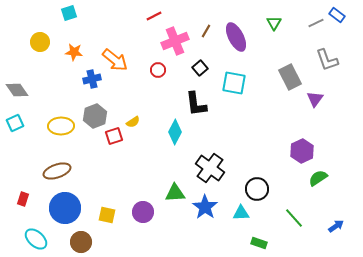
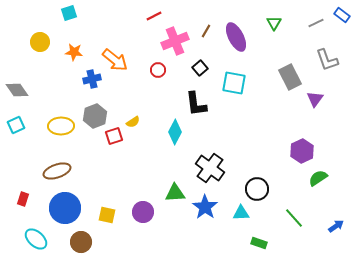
blue rectangle at (337, 15): moved 5 px right
cyan square at (15, 123): moved 1 px right, 2 px down
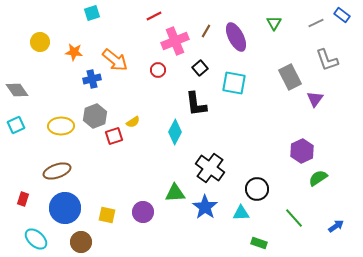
cyan square at (69, 13): moved 23 px right
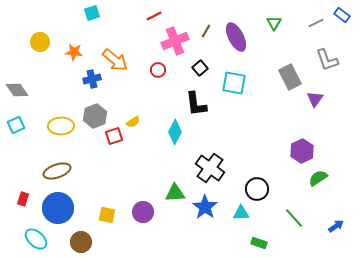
blue circle at (65, 208): moved 7 px left
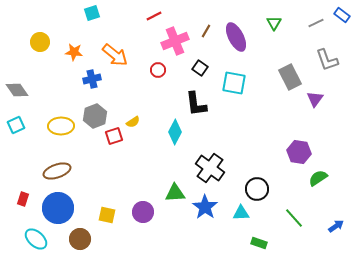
orange arrow at (115, 60): moved 5 px up
black square at (200, 68): rotated 14 degrees counterclockwise
purple hexagon at (302, 151): moved 3 px left, 1 px down; rotated 25 degrees counterclockwise
brown circle at (81, 242): moved 1 px left, 3 px up
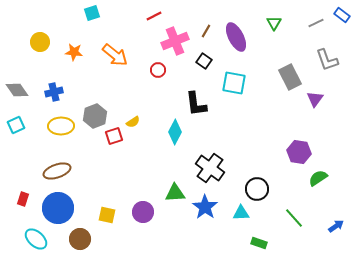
black square at (200, 68): moved 4 px right, 7 px up
blue cross at (92, 79): moved 38 px left, 13 px down
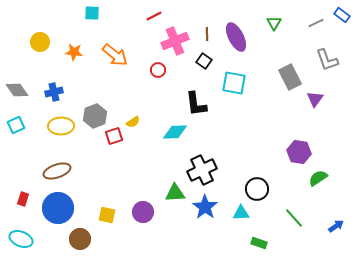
cyan square at (92, 13): rotated 21 degrees clockwise
brown line at (206, 31): moved 1 px right, 3 px down; rotated 32 degrees counterclockwise
cyan diamond at (175, 132): rotated 60 degrees clockwise
black cross at (210, 168): moved 8 px left, 2 px down; rotated 28 degrees clockwise
cyan ellipse at (36, 239): moved 15 px left; rotated 20 degrees counterclockwise
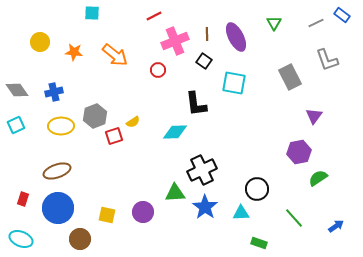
purple triangle at (315, 99): moved 1 px left, 17 px down
purple hexagon at (299, 152): rotated 20 degrees counterclockwise
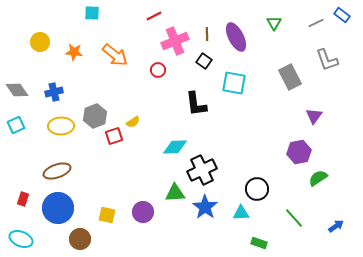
cyan diamond at (175, 132): moved 15 px down
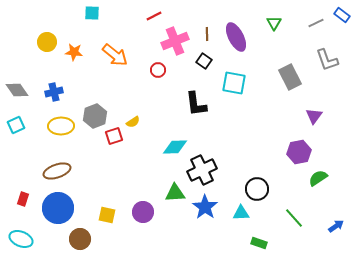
yellow circle at (40, 42): moved 7 px right
